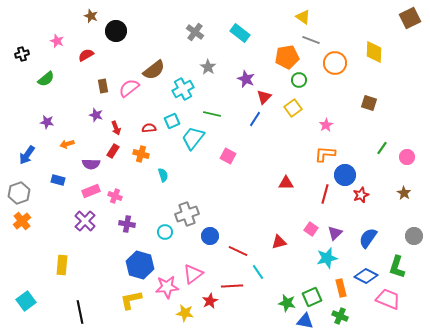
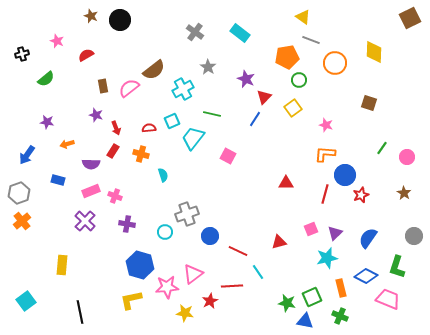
black circle at (116, 31): moved 4 px right, 11 px up
pink star at (326, 125): rotated 24 degrees counterclockwise
pink square at (311, 229): rotated 32 degrees clockwise
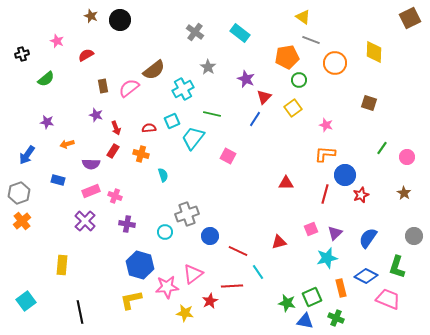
green cross at (340, 316): moved 4 px left, 2 px down
